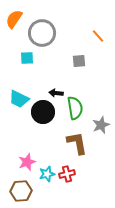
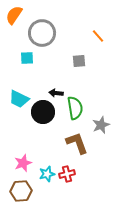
orange semicircle: moved 4 px up
brown L-shape: rotated 10 degrees counterclockwise
pink star: moved 4 px left, 1 px down
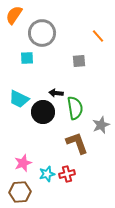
brown hexagon: moved 1 px left, 1 px down
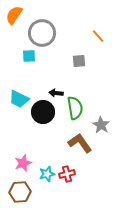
cyan square: moved 2 px right, 2 px up
gray star: rotated 18 degrees counterclockwise
brown L-shape: moved 3 px right; rotated 15 degrees counterclockwise
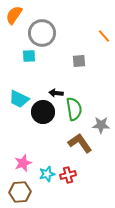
orange line: moved 6 px right
green semicircle: moved 1 px left, 1 px down
gray star: rotated 30 degrees counterclockwise
red cross: moved 1 px right, 1 px down
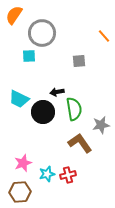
black arrow: moved 1 px right, 1 px up; rotated 16 degrees counterclockwise
gray star: rotated 12 degrees counterclockwise
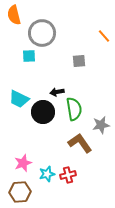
orange semicircle: rotated 48 degrees counterclockwise
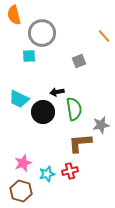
gray square: rotated 16 degrees counterclockwise
brown L-shape: rotated 60 degrees counterclockwise
red cross: moved 2 px right, 4 px up
brown hexagon: moved 1 px right, 1 px up; rotated 20 degrees clockwise
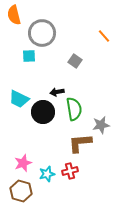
gray square: moved 4 px left; rotated 32 degrees counterclockwise
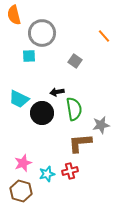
black circle: moved 1 px left, 1 px down
